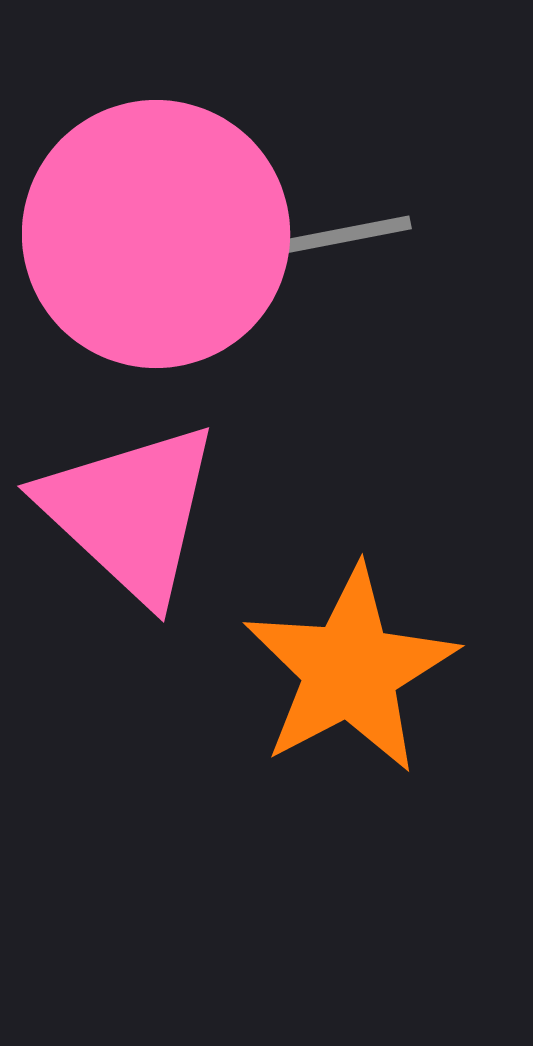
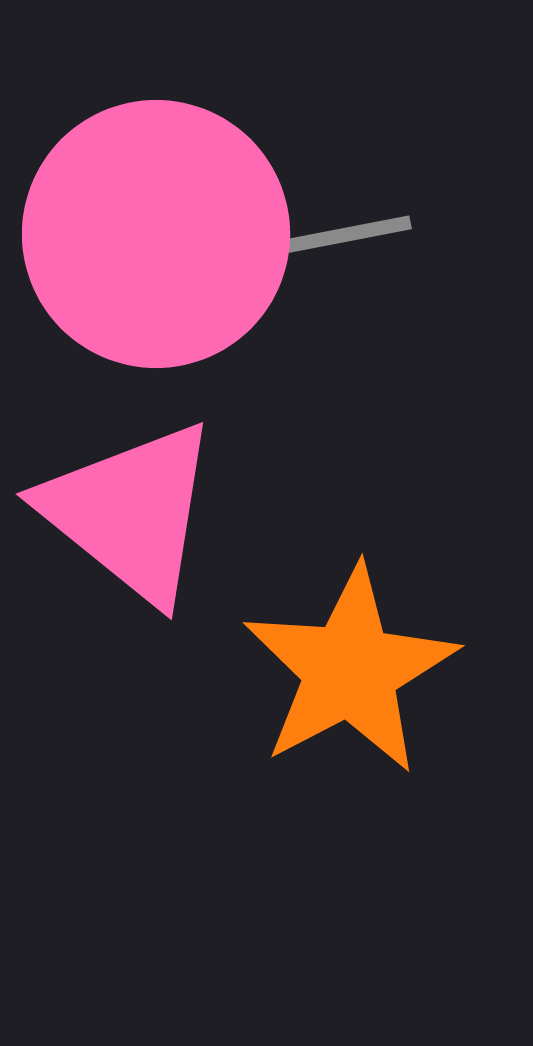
pink triangle: rotated 4 degrees counterclockwise
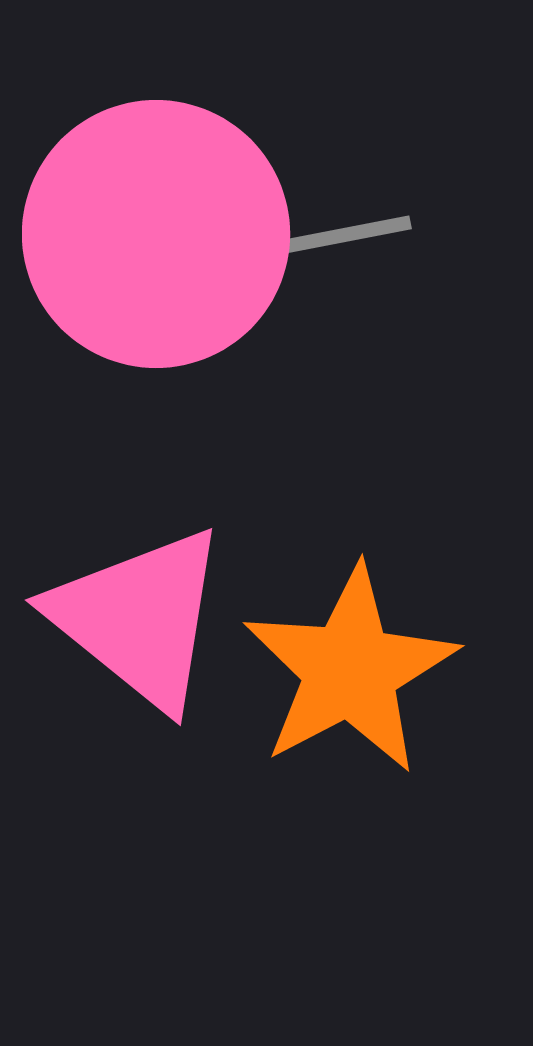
pink triangle: moved 9 px right, 106 px down
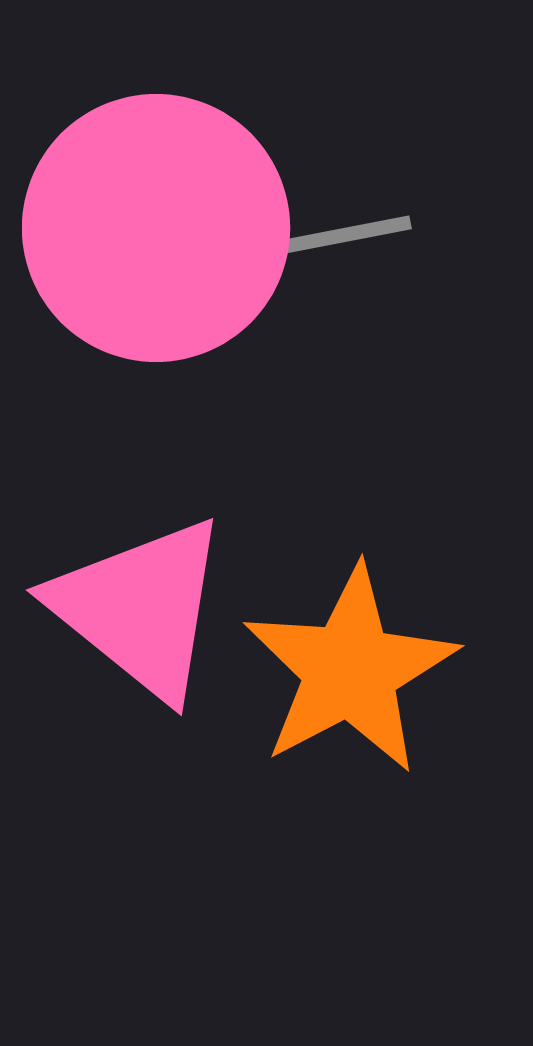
pink circle: moved 6 px up
pink triangle: moved 1 px right, 10 px up
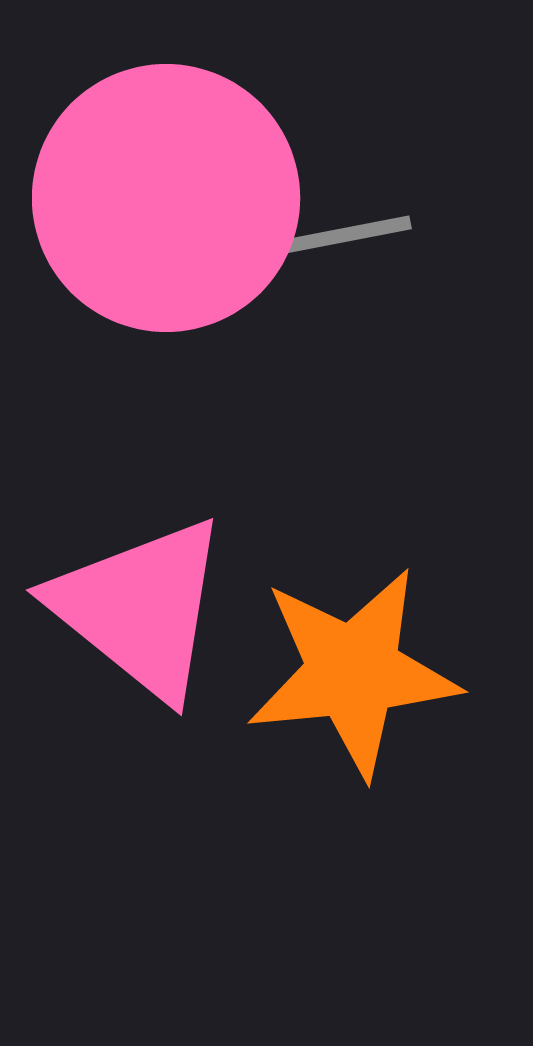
pink circle: moved 10 px right, 30 px up
orange star: moved 3 px right, 2 px down; rotated 22 degrees clockwise
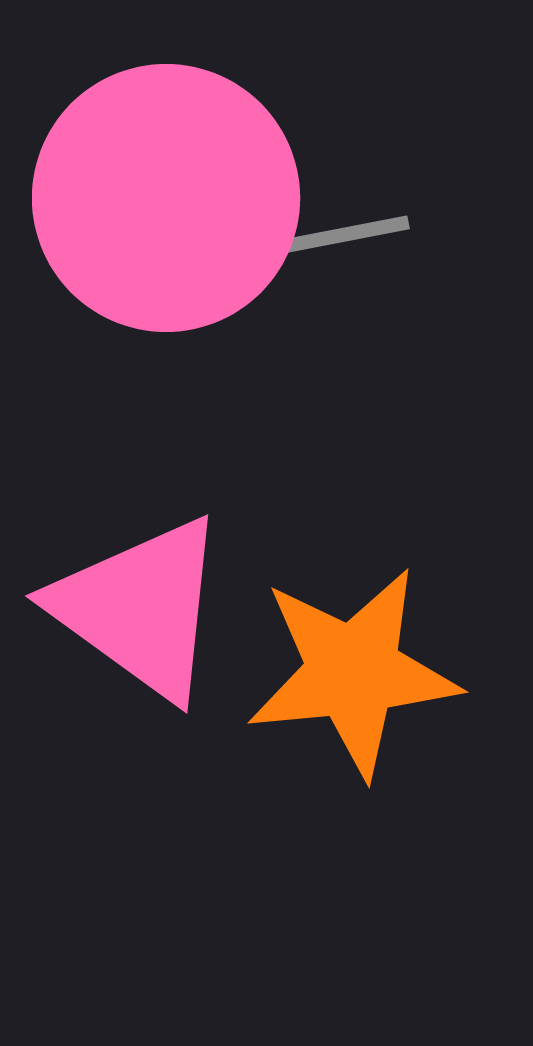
gray line: moved 2 px left
pink triangle: rotated 3 degrees counterclockwise
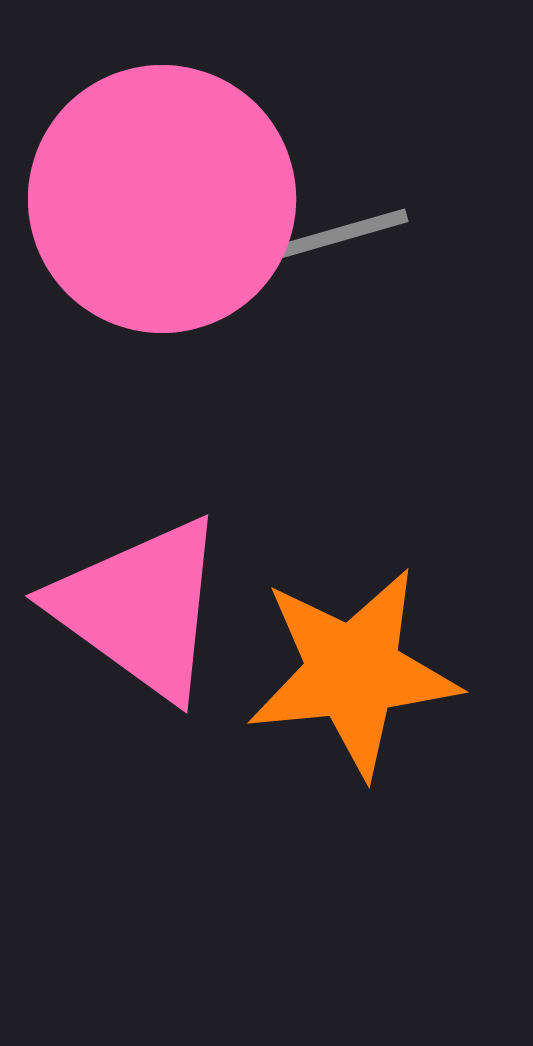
pink circle: moved 4 px left, 1 px down
gray line: rotated 5 degrees counterclockwise
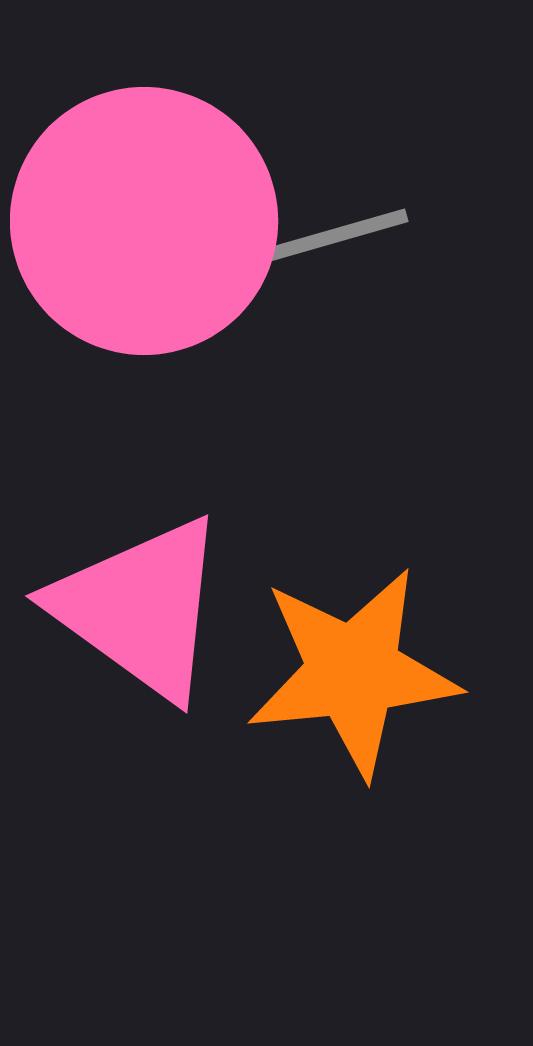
pink circle: moved 18 px left, 22 px down
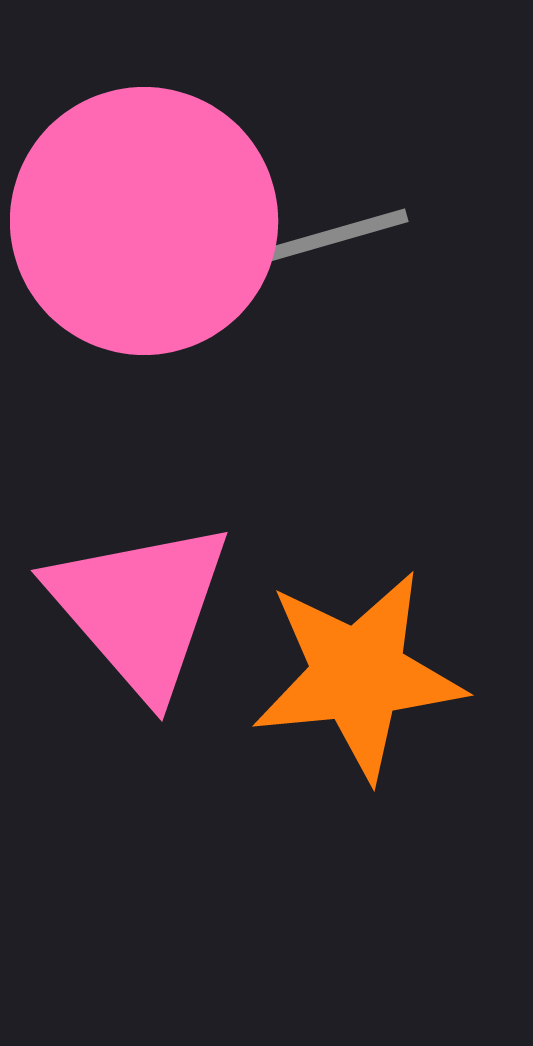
pink triangle: rotated 13 degrees clockwise
orange star: moved 5 px right, 3 px down
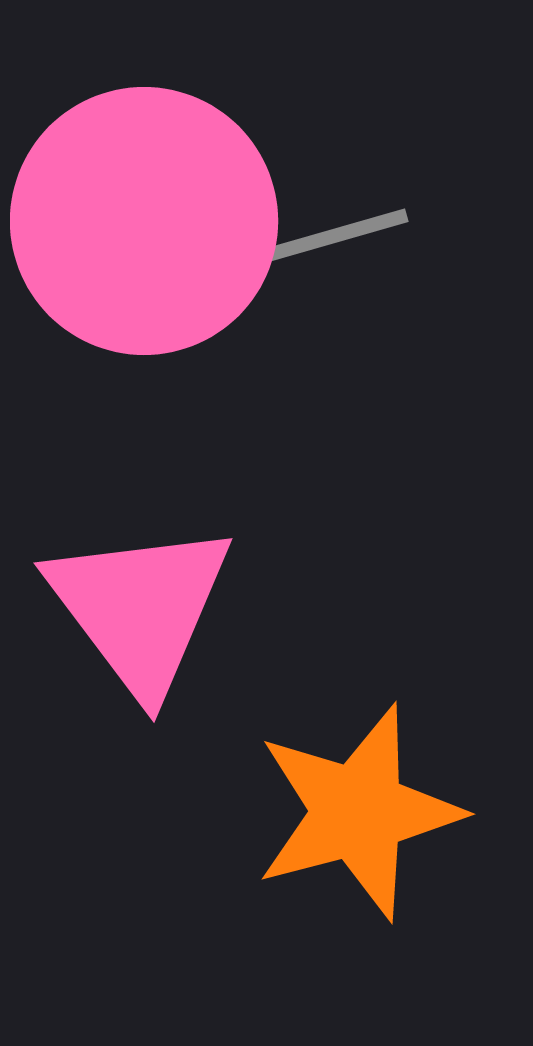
pink triangle: rotated 4 degrees clockwise
orange star: moved 137 px down; rotated 9 degrees counterclockwise
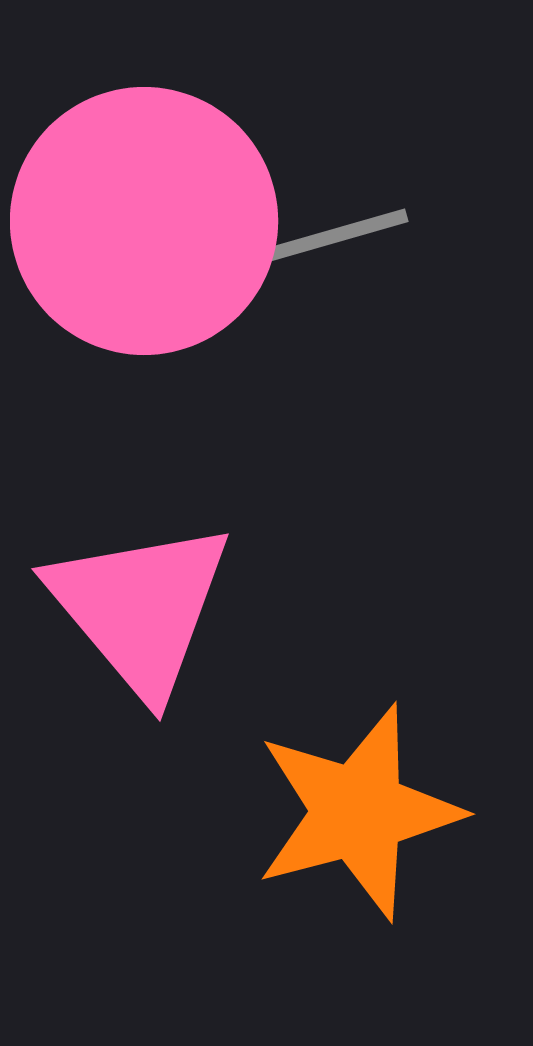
pink triangle: rotated 3 degrees counterclockwise
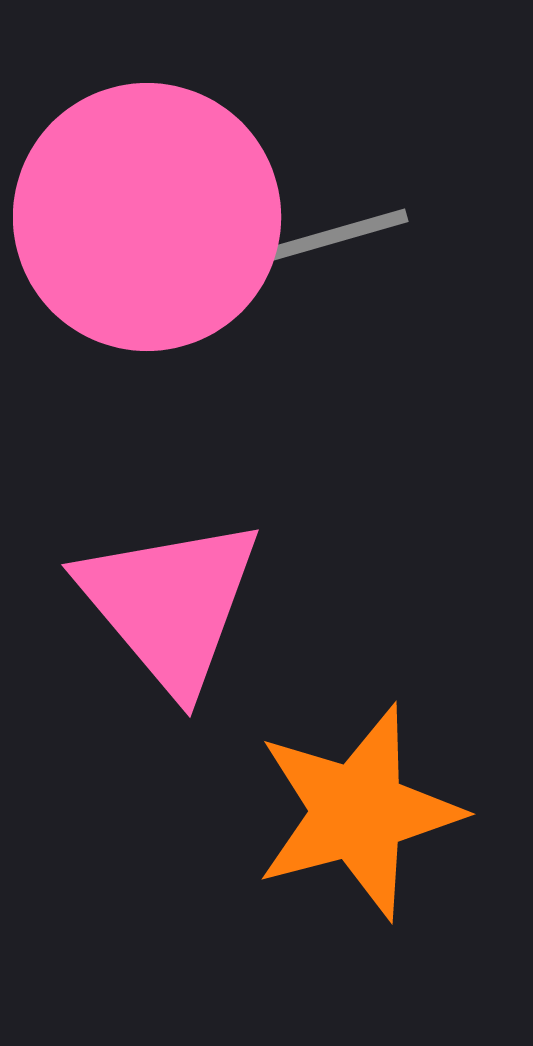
pink circle: moved 3 px right, 4 px up
pink triangle: moved 30 px right, 4 px up
